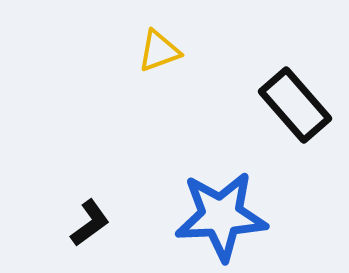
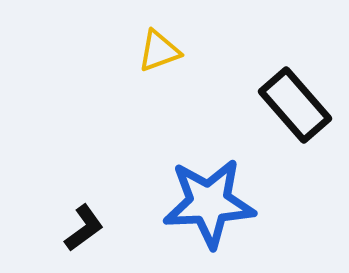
blue star: moved 12 px left, 13 px up
black L-shape: moved 6 px left, 5 px down
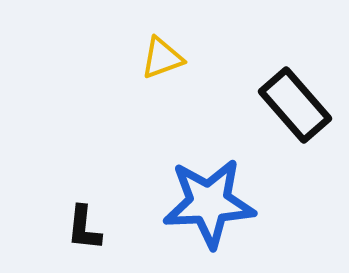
yellow triangle: moved 3 px right, 7 px down
black L-shape: rotated 132 degrees clockwise
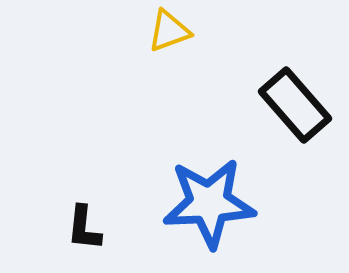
yellow triangle: moved 7 px right, 27 px up
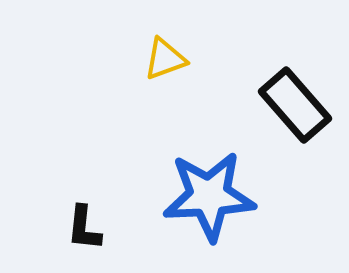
yellow triangle: moved 4 px left, 28 px down
blue star: moved 7 px up
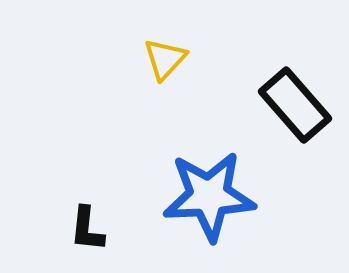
yellow triangle: rotated 27 degrees counterclockwise
black L-shape: moved 3 px right, 1 px down
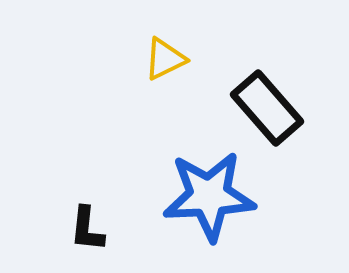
yellow triangle: rotated 21 degrees clockwise
black rectangle: moved 28 px left, 3 px down
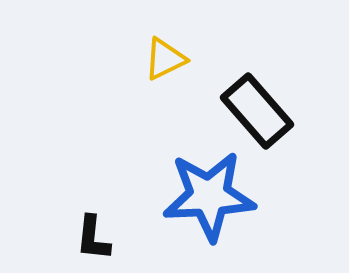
black rectangle: moved 10 px left, 3 px down
black L-shape: moved 6 px right, 9 px down
